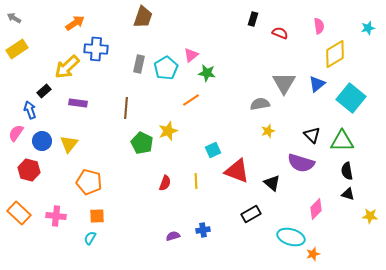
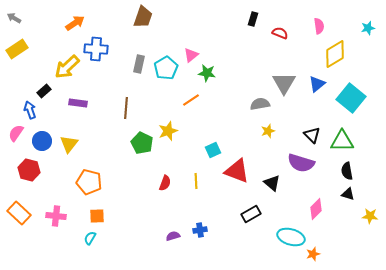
blue cross at (203, 230): moved 3 px left
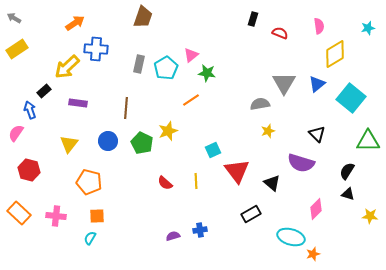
black triangle at (312, 135): moved 5 px right, 1 px up
blue circle at (42, 141): moved 66 px right
green triangle at (342, 141): moved 26 px right
red triangle at (237, 171): rotated 32 degrees clockwise
black semicircle at (347, 171): rotated 42 degrees clockwise
red semicircle at (165, 183): rotated 112 degrees clockwise
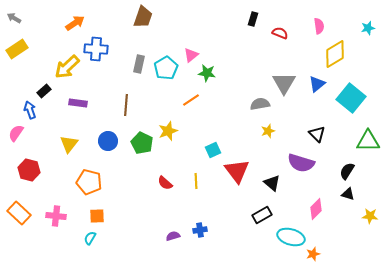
brown line at (126, 108): moved 3 px up
black rectangle at (251, 214): moved 11 px right, 1 px down
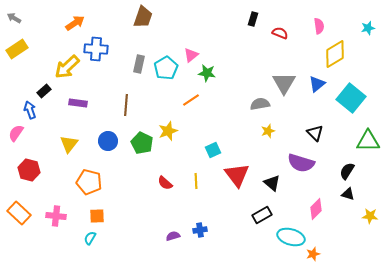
black triangle at (317, 134): moved 2 px left, 1 px up
red triangle at (237, 171): moved 4 px down
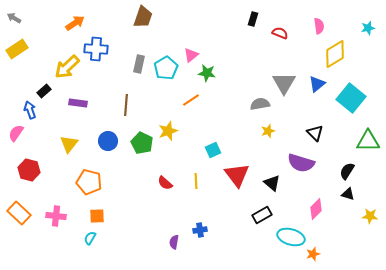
purple semicircle at (173, 236): moved 1 px right, 6 px down; rotated 64 degrees counterclockwise
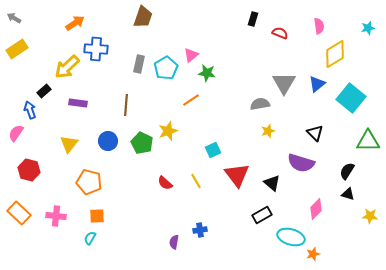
yellow line at (196, 181): rotated 28 degrees counterclockwise
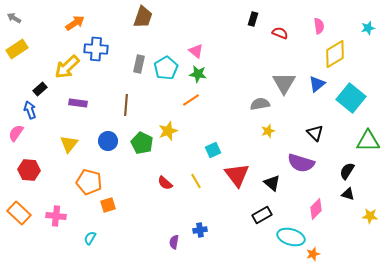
pink triangle at (191, 55): moved 5 px right, 4 px up; rotated 42 degrees counterclockwise
green star at (207, 73): moved 9 px left, 1 px down
black rectangle at (44, 91): moved 4 px left, 2 px up
red hexagon at (29, 170): rotated 10 degrees counterclockwise
orange square at (97, 216): moved 11 px right, 11 px up; rotated 14 degrees counterclockwise
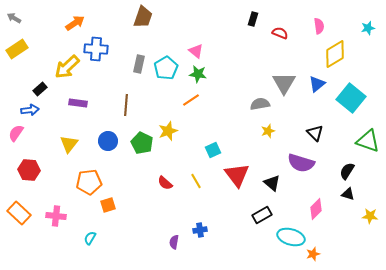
blue arrow at (30, 110): rotated 102 degrees clockwise
green triangle at (368, 141): rotated 20 degrees clockwise
orange pentagon at (89, 182): rotated 20 degrees counterclockwise
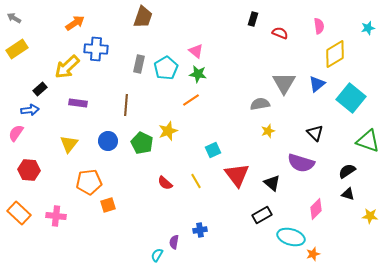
black semicircle at (347, 171): rotated 24 degrees clockwise
cyan semicircle at (90, 238): moved 67 px right, 17 px down
